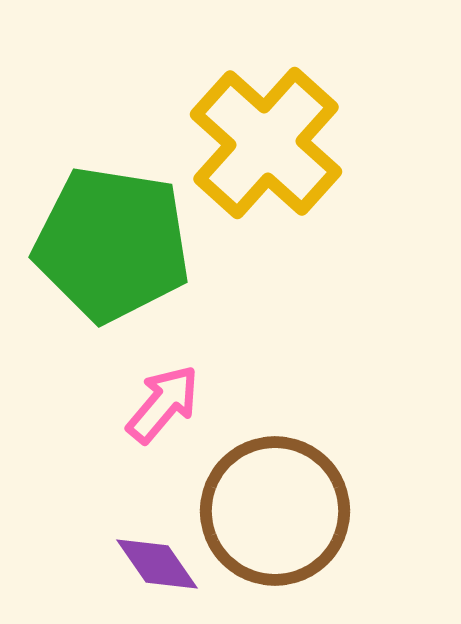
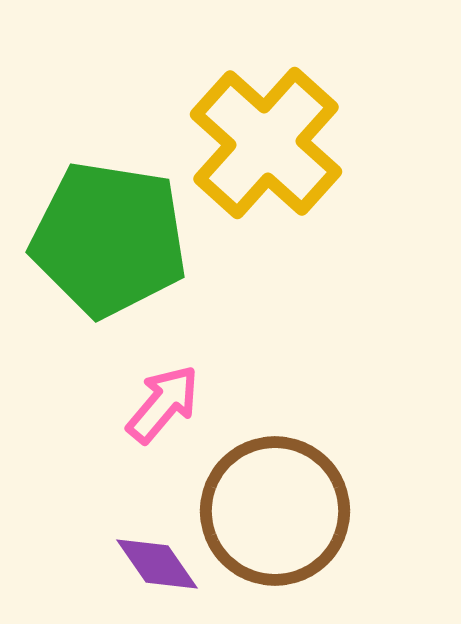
green pentagon: moved 3 px left, 5 px up
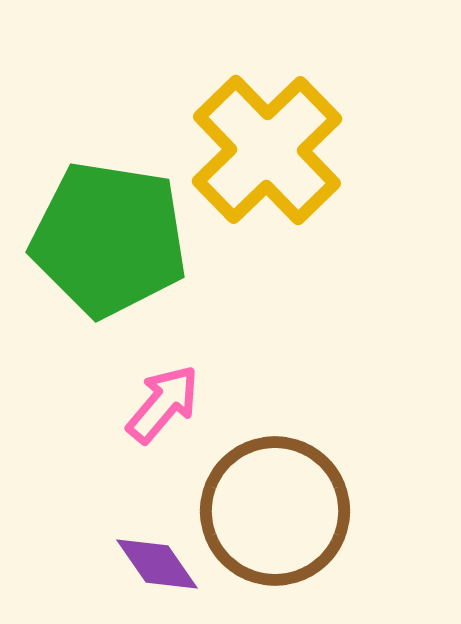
yellow cross: moved 1 px right, 7 px down; rotated 4 degrees clockwise
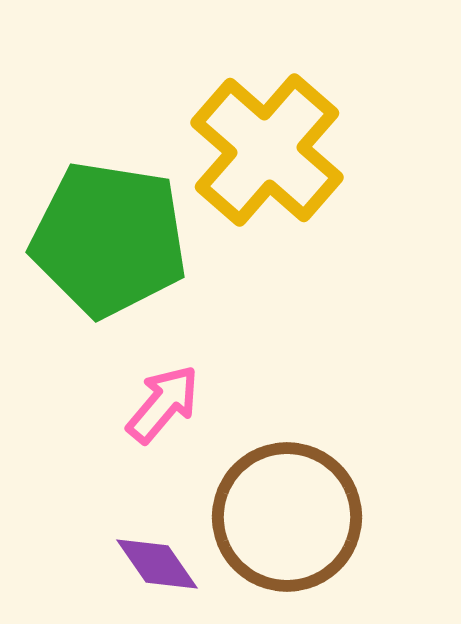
yellow cross: rotated 5 degrees counterclockwise
brown circle: moved 12 px right, 6 px down
